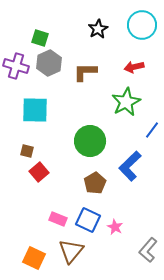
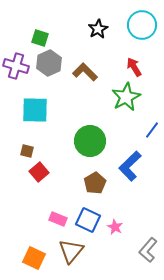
red arrow: rotated 72 degrees clockwise
brown L-shape: rotated 45 degrees clockwise
green star: moved 5 px up
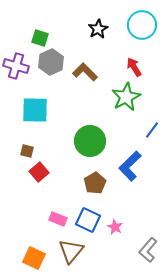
gray hexagon: moved 2 px right, 1 px up
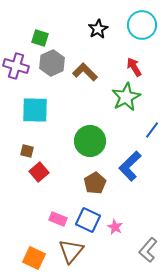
gray hexagon: moved 1 px right, 1 px down
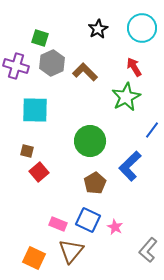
cyan circle: moved 3 px down
pink rectangle: moved 5 px down
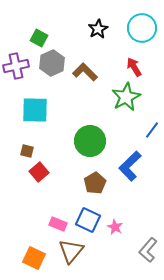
green square: moved 1 px left; rotated 12 degrees clockwise
purple cross: rotated 30 degrees counterclockwise
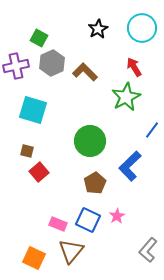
cyan square: moved 2 px left; rotated 16 degrees clockwise
pink star: moved 2 px right, 11 px up; rotated 14 degrees clockwise
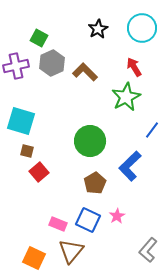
cyan square: moved 12 px left, 11 px down
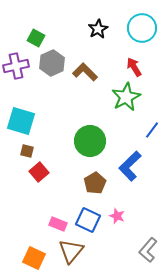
green square: moved 3 px left
pink star: rotated 21 degrees counterclockwise
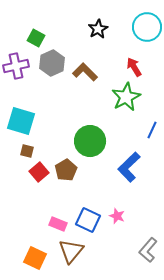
cyan circle: moved 5 px right, 1 px up
blue line: rotated 12 degrees counterclockwise
blue L-shape: moved 1 px left, 1 px down
brown pentagon: moved 29 px left, 13 px up
orange square: moved 1 px right
